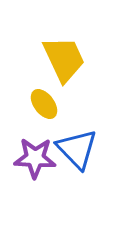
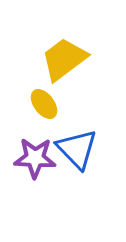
yellow trapezoid: rotated 102 degrees counterclockwise
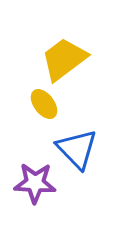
purple star: moved 25 px down
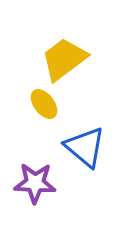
blue triangle: moved 8 px right, 2 px up; rotated 6 degrees counterclockwise
